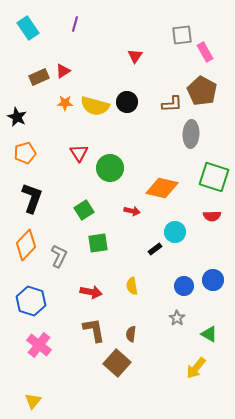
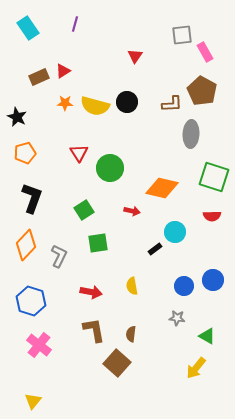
gray star at (177, 318): rotated 28 degrees counterclockwise
green triangle at (209, 334): moved 2 px left, 2 px down
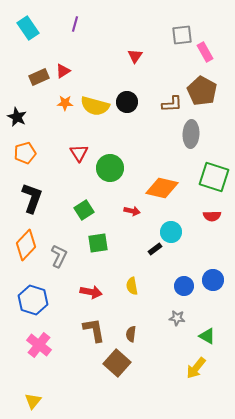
cyan circle at (175, 232): moved 4 px left
blue hexagon at (31, 301): moved 2 px right, 1 px up
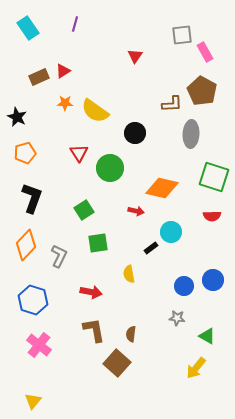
black circle at (127, 102): moved 8 px right, 31 px down
yellow semicircle at (95, 106): moved 5 px down; rotated 20 degrees clockwise
red arrow at (132, 211): moved 4 px right
black rectangle at (155, 249): moved 4 px left, 1 px up
yellow semicircle at (132, 286): moved 3 px left, 12 px up
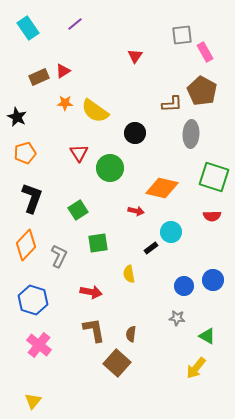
purple line at (75, 24): rotated 35 degrees clockwise
green square at (84, 210): moved 6 px left
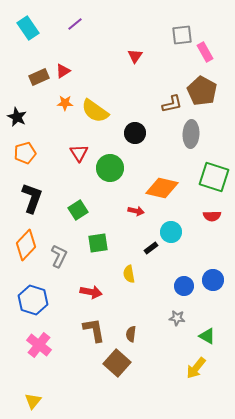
brown L-shape at (172, 104): rotated 10 degrees counterclockwise
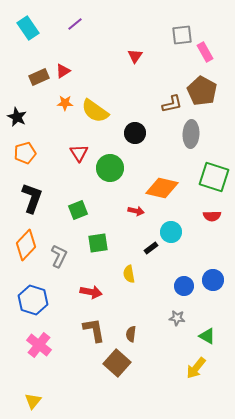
green square at (78, 210): rotated 12 degrees clockwise
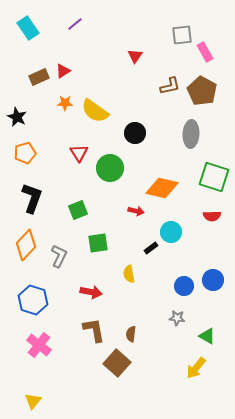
brown L-shape at (172, 104): moved 2 px left, 18 px up
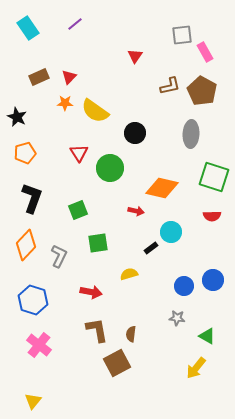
red triangle at (63, 71): moved 6 px right, 6 px down; rotated 14 degrees counterclockwise
yellow semicircle at (129, 274): rotated 84 degrees clockwise
brown L-shape at (94, 330): moved 3 px right
brown square at (117, 363): rotated 20 degrees clockwise
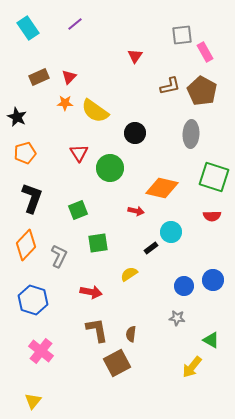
yellow semicircle at (129, 274): rotated 18 degrees counterclockwise
green triangle at (207, 336): moved 4 px right, 4 px down
pink cross at (39, 345): moved 2 px right, 6 px down
yellow arrow at (196, 368): moved 4 px left, 1 px up
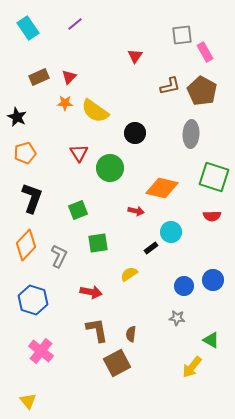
yellow triangle at (33, 401): moved 5 px left; rotated 18 degrees counterclockwise
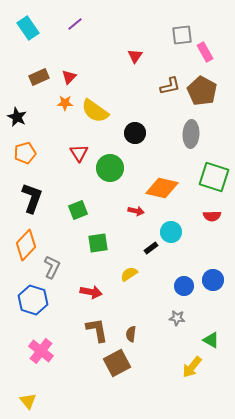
gray L-shape at (59, 256): moved 7 px left, 11 px down
